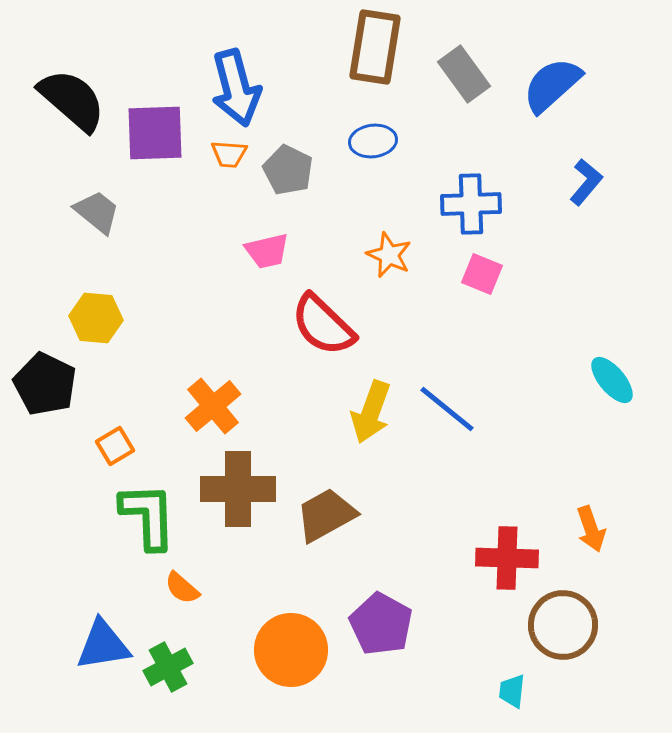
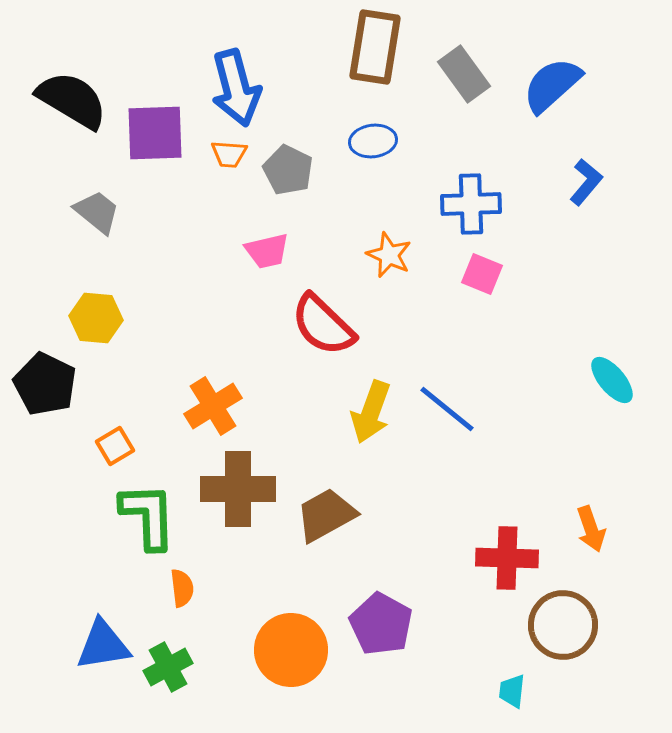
black semicircle: rotated 10 degrees counterclockwise
orange cross: rotated 8 degrees clockwise
orange semicircle: rotated 138 degrees counterclockwise
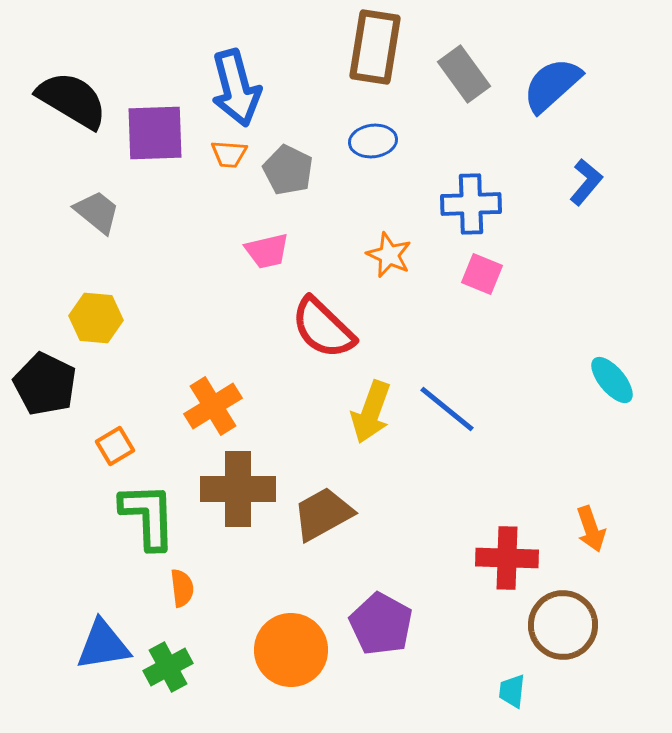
red semicircle: moved 3 px down
brown trapezoid: moved 3 px left, 1 px up
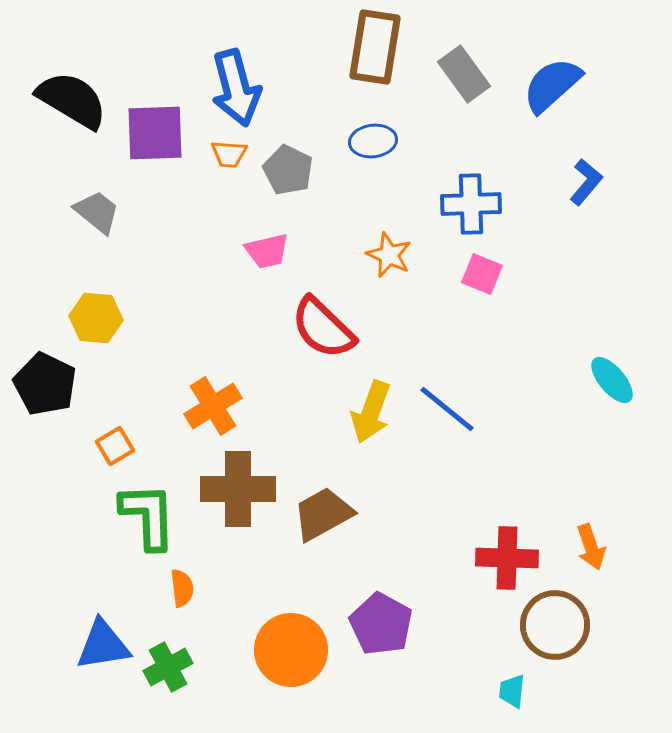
orange arrow: moved 18 px down
brown circle: moved 8 px left
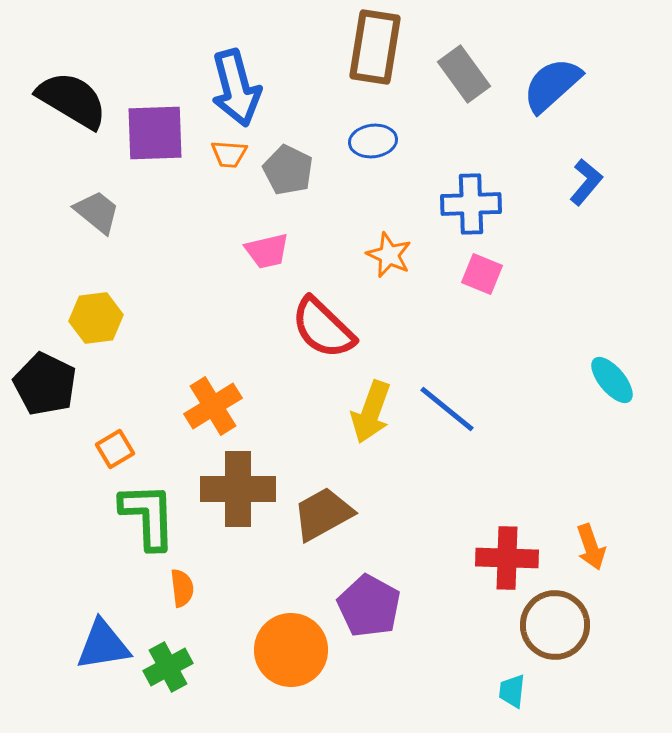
yellow hexagon: rotated 12 degrees counterclockwise
orange square: moved 3 px down
purple pentagon: moved 12 px left, 18 px up
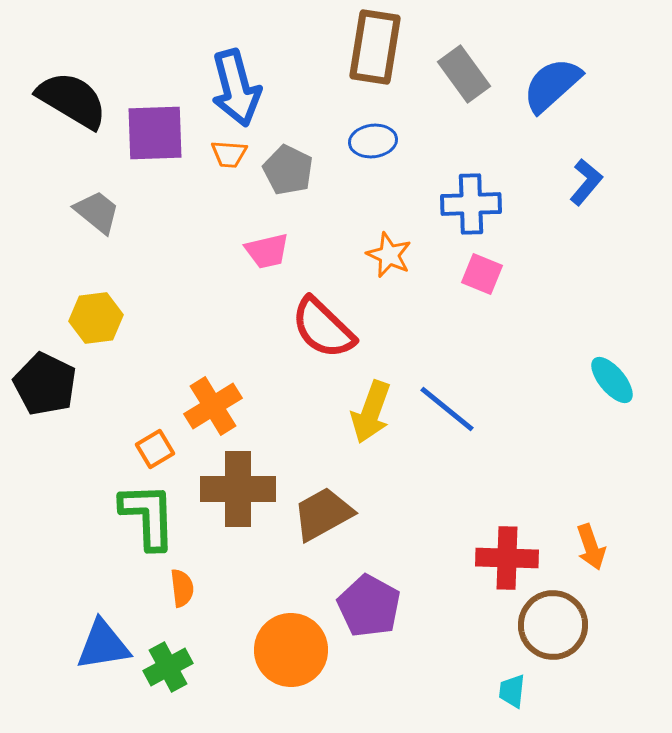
orange square: moved 40 px right
brown circle: moved 2 px left
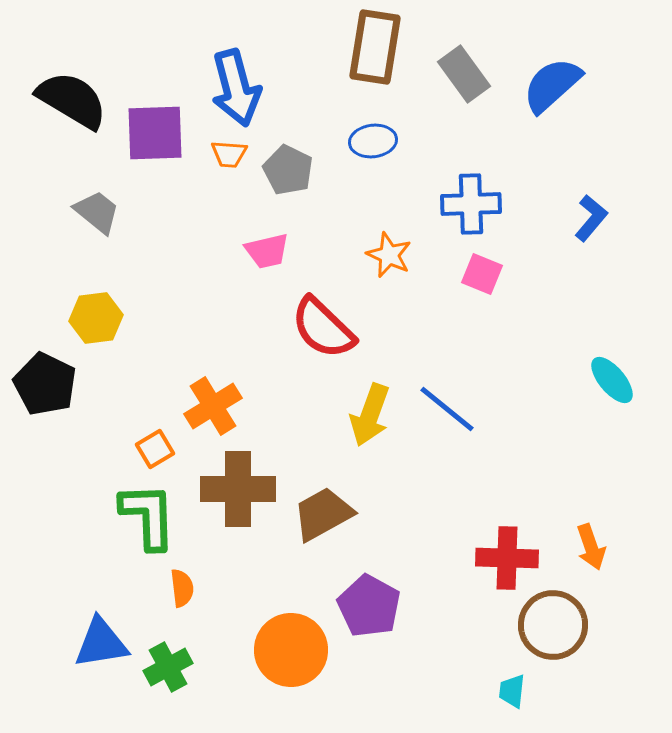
blue L-shape: moved 5 px right, 36 px down
yellow arrow: moved 1 px left, 3 px down
blue triangle: moved 2 px left, 2 px up
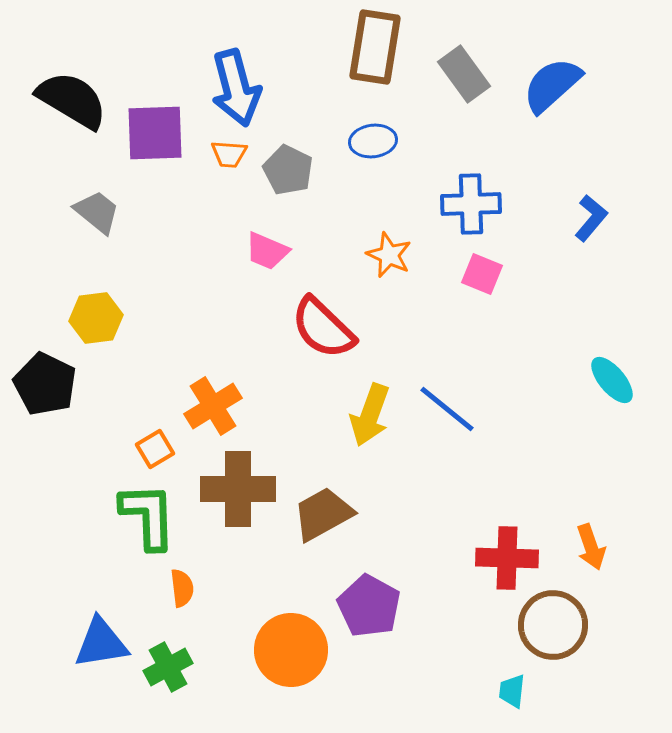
pink trapezoid: rotated 36 degrees clockwise
